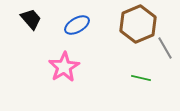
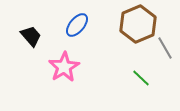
black trapezoid: moved 17 px down
blue ellipse: rotated 20 degrees counterclockwise
green line: rotated 30 degrees clockwise
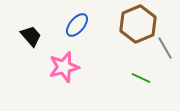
pink star: rotated 16 degrees clockwise
green line: rotated 18 degrees counterclockwise
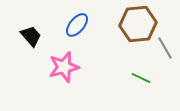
brown hexagon: rotated 18 degrees clockwise
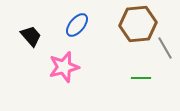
green line: rotated 24 degrees counterclockwise
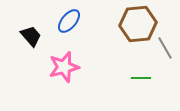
blue ellipse: moved 8 px left, 4 px up
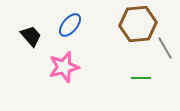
blue ellipse: moved 1 px right, 4 px down
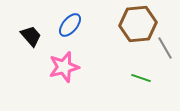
green line: rotated 18 degrees clockwise
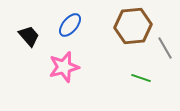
brown hexagon: moved 5 px left, 2 px down
black trapezoid: moved 2 px left
